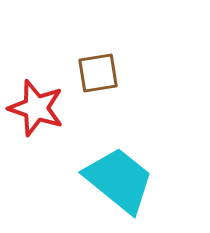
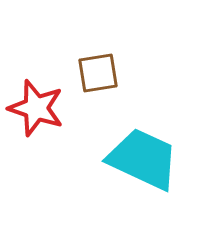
cyan trapezoid: moved 24 px right, 21 px up; rotated 14 degrees counterclockwise
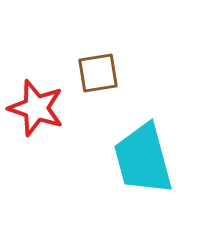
cyan trapezoid: rotated 130 degrees counterclockwise
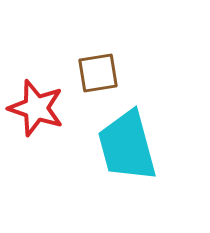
cyan trapezoid: moved 16 px left, 13 px up
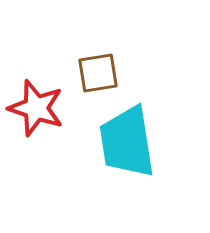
cyan trapezoid: moved 4 px up; rotated 6 degrees clockwise
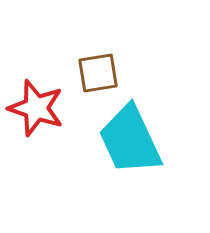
cyan trapezoid: moved 3 px right, 2 px up; rotated 16 degrees counterclockwise
